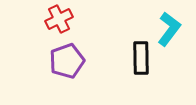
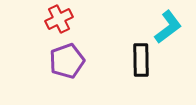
cyan L-shape: moved 1 px left, 2 px up; rotated 16 degrees clockwise
black rectangle: moved 2 px down
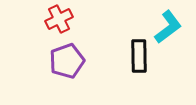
black rectangle: moved 2 px left, 4 px up
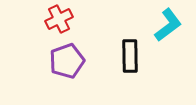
cyan L-shape: moved 2 px up
black rectangle: moved 9 px left
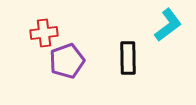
red cross: moved 15 px left, 14 px down; rotated 20 degrees clockwise
black rectangle: moved 2 px left, 2 px down
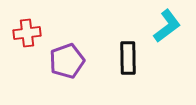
cyan L-shape: moved 1 px left, 1 px down
red cross: moved 17 px left
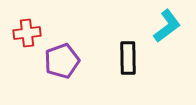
purple pentagon: moved 5 px left
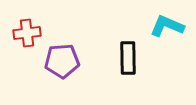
cyan L-shape: rotated 120 degrees counterclockwise
purple pentagon: rotated 16 degrees clockwise
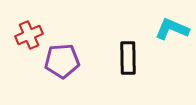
cyan L-shape: moved 5 px right, 3 px down
red cross: moved 2 px right, 2 px down; rotated 16 degrees counterclockwise
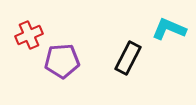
cyan L-shape: moved 3 px left
black rectangle: rotated 28 degrees clockwise
